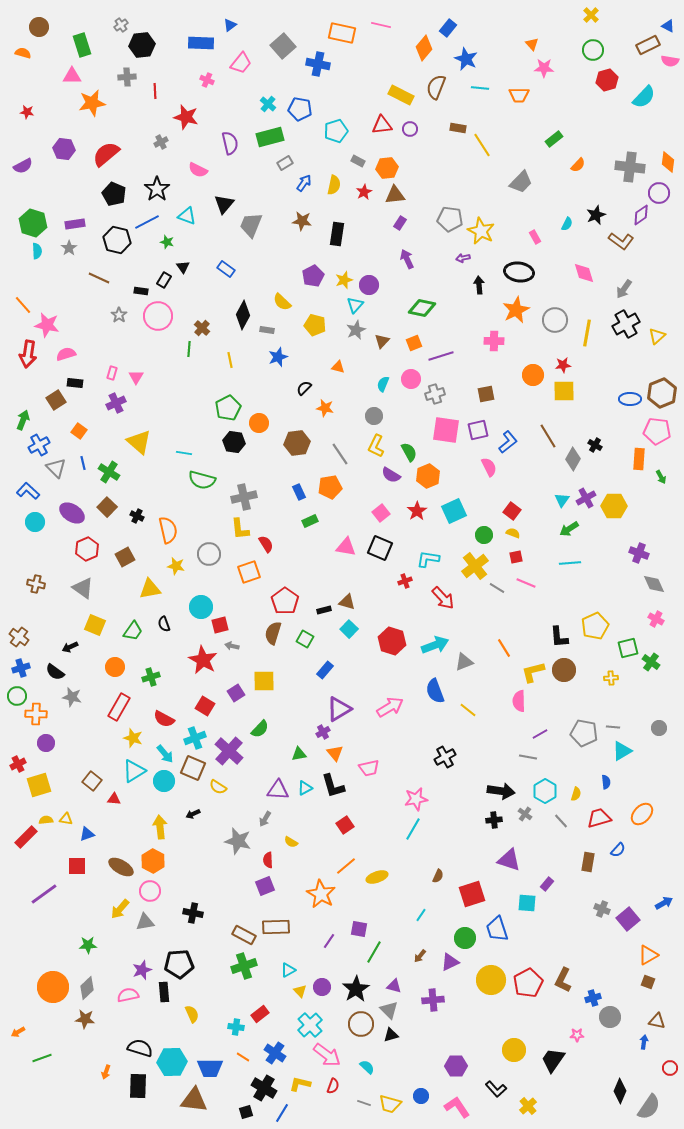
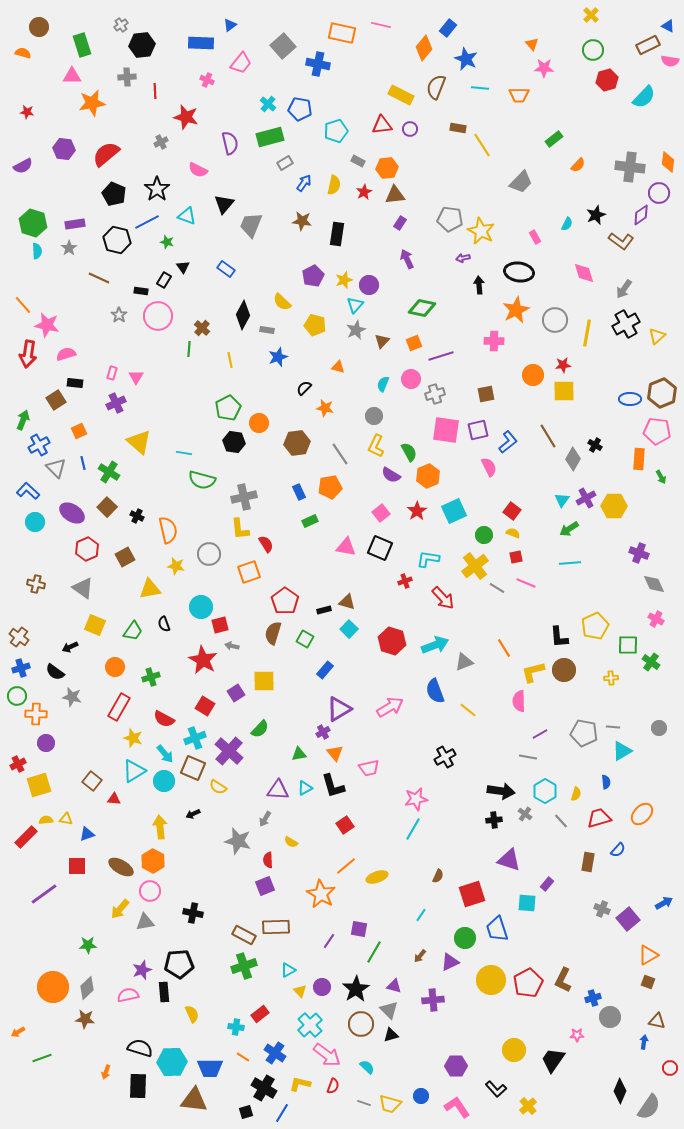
orange square at (79, 431): rotated 28 degrees clockwise
green square at (628, 648): moved 3 px up; rotated 15 degrees clockwise
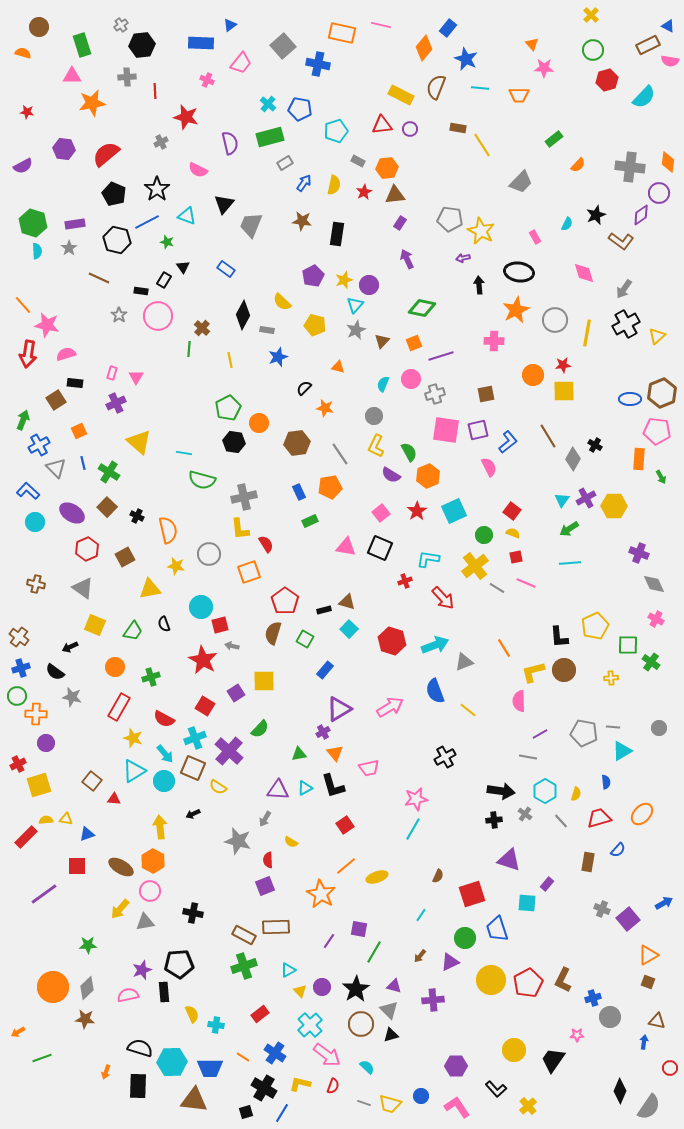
cyan cross at (236, 1027): moved 20 px left, 2 px up
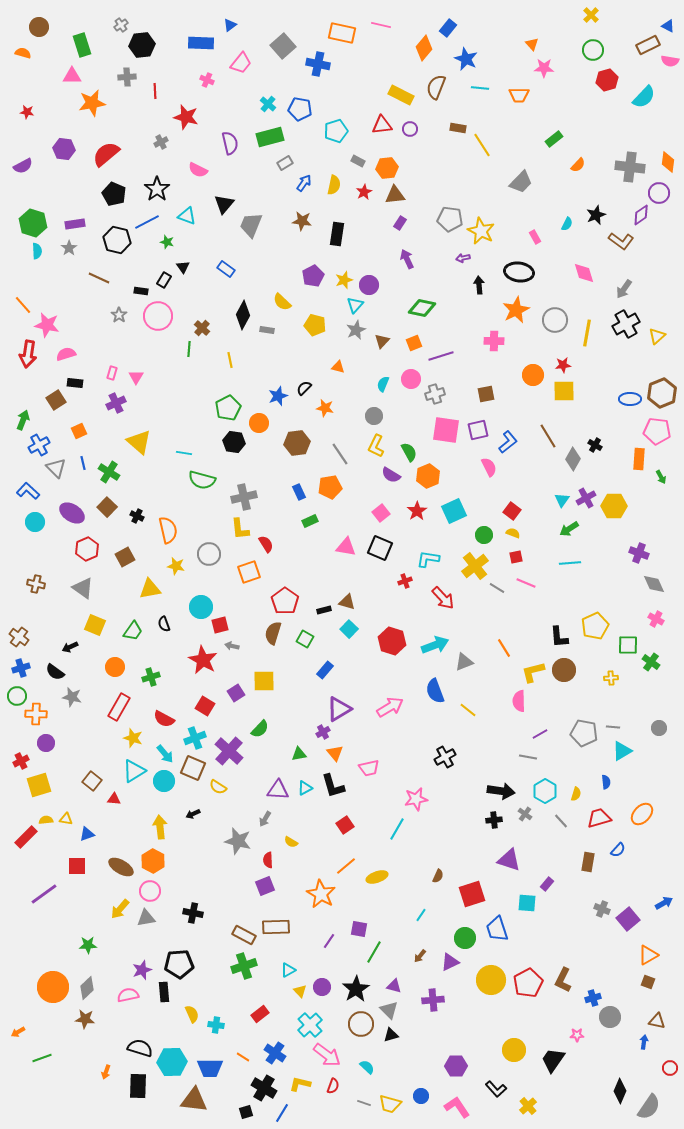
blue star at (278, 357): moved 39 px down
red cross at (18, 764): moved 3 px right, 3 px up
cyan line at (413, 829): moved 16 px left
gray triangle at (145, 922): moved 1 px right, 4 px up
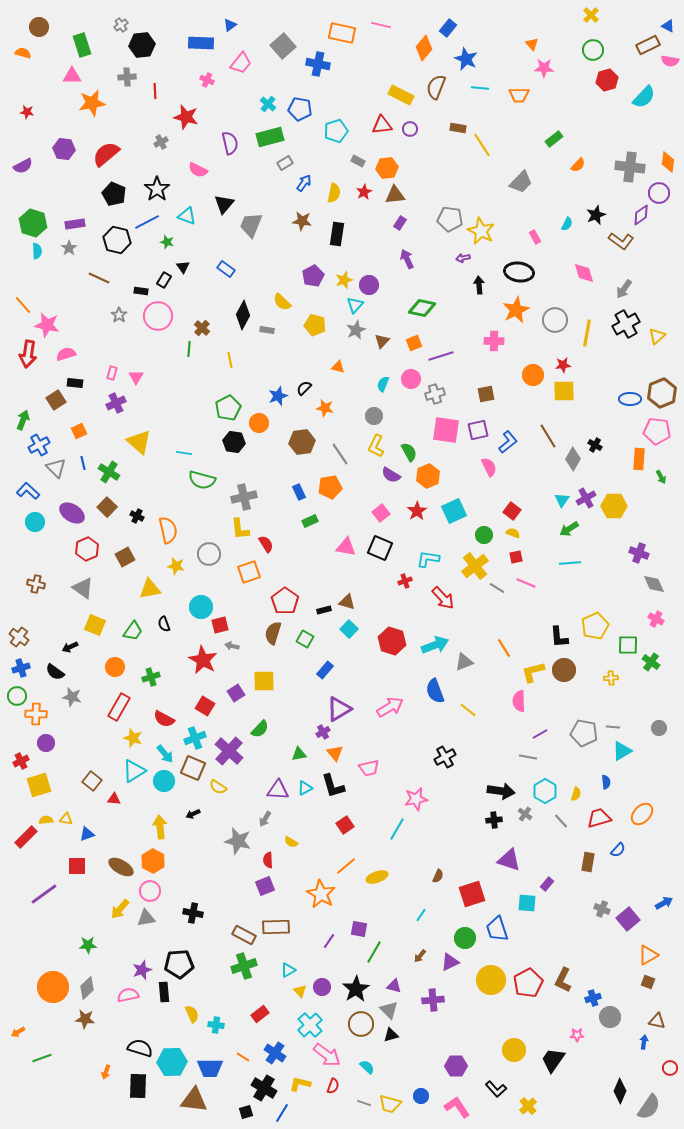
yellow semicircle at (334, 185): moved 8 px down
brown hexagon at (297, 443): moved 5 px right, 1 px up
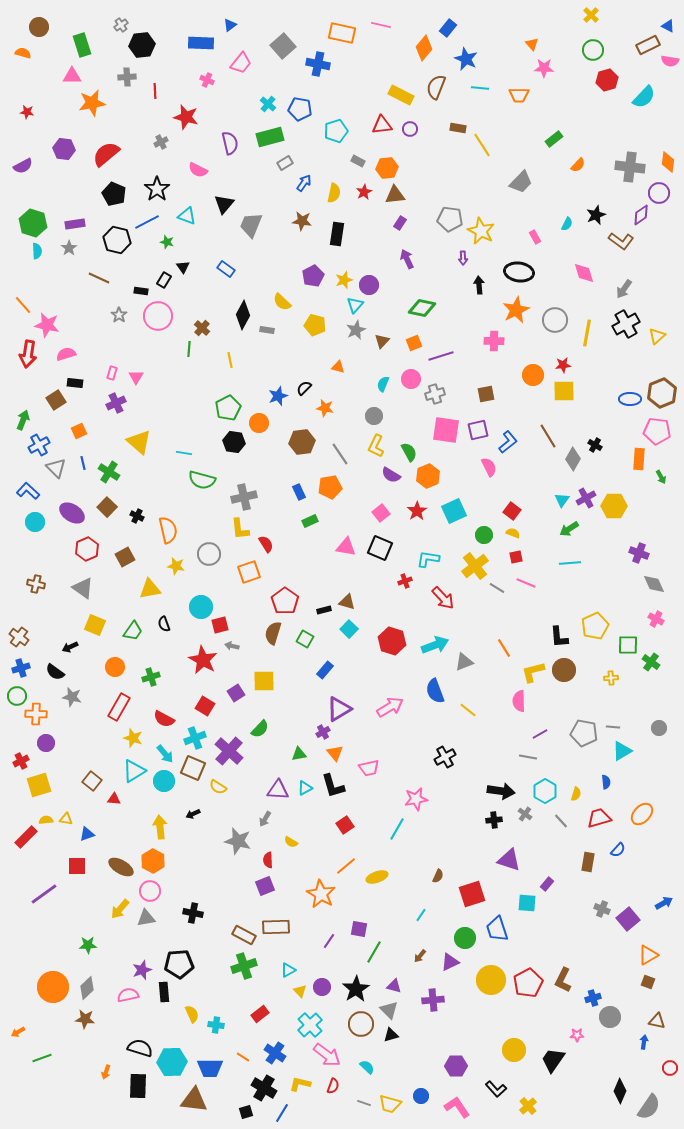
purple arrow at (463, 258): rotated 80 degrees counterclockwise
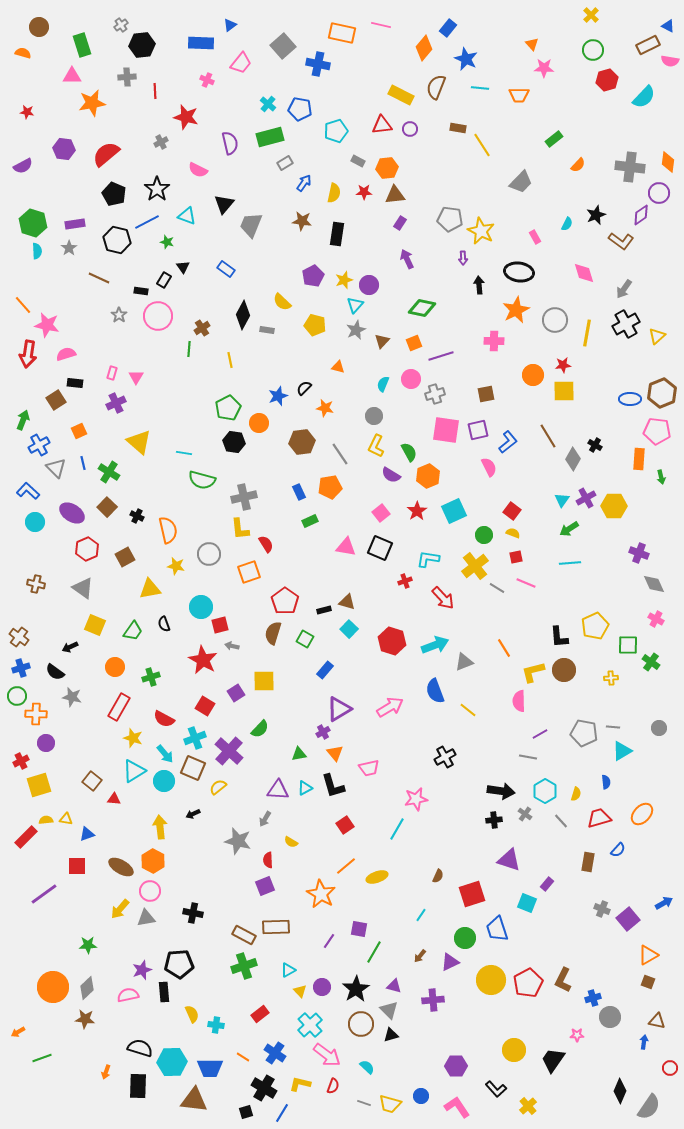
red star at (364, 192): rotated 28 degrees clockwise
brown cross at (202, 328): rotated 14 degrees clockwise
green arrow at (661, 477): rotated 16 degrees clockwise
yellow semicircle at (218, 787): rotated 108 degrees clockwise
cyan square at (527, 903): rotated 18 degrees clockwise
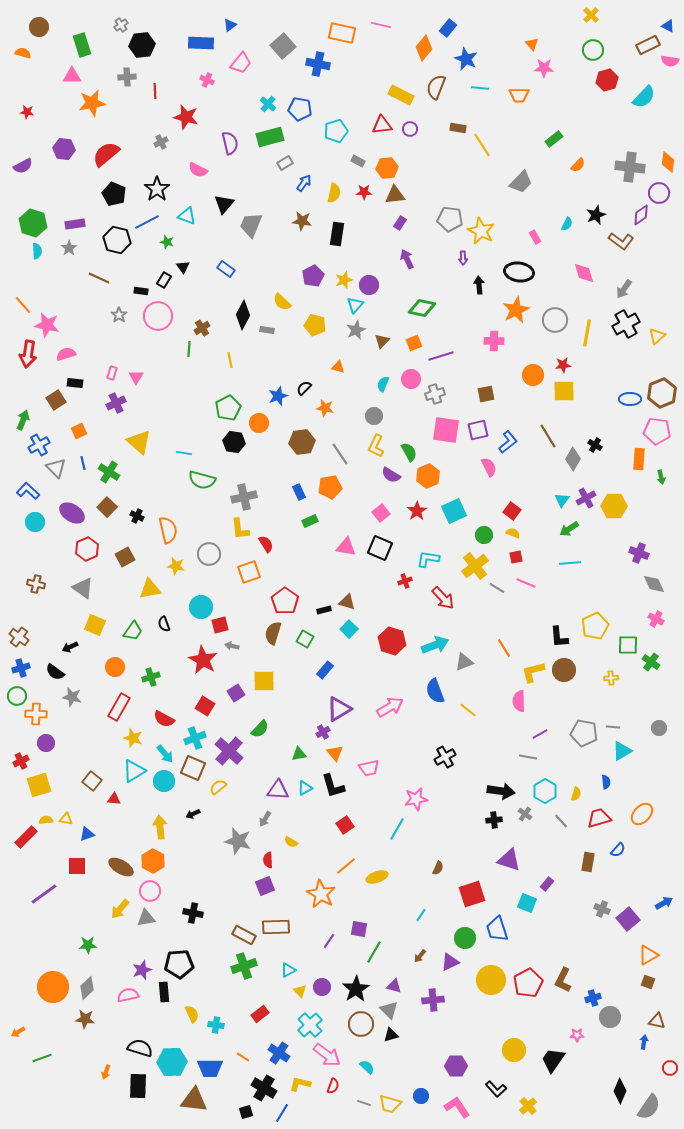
brown semicircle at (438, 876): moved 8 px up
blue cross at (275, 1053): moved 4 px right
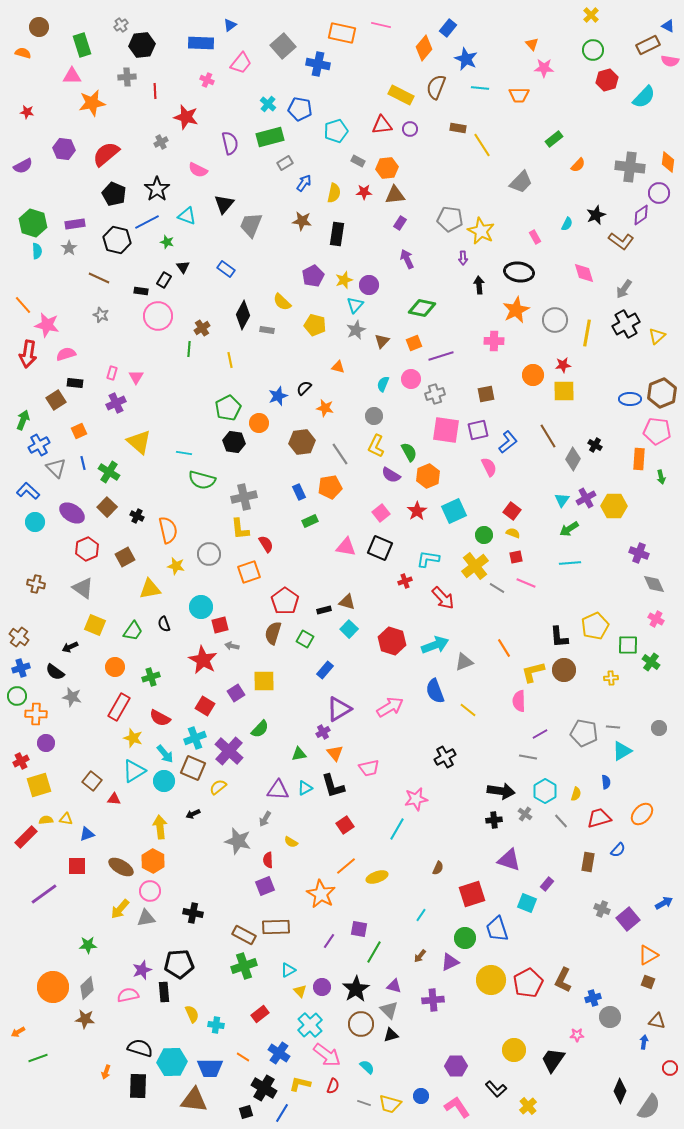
gray star at (119, 315): moved 18 px left; rotated 14 degrees counterclockwise
red semicircle at (164, 719): moved 4 px left, 1 px up
green line at (42, 1058): moved 4 px left
